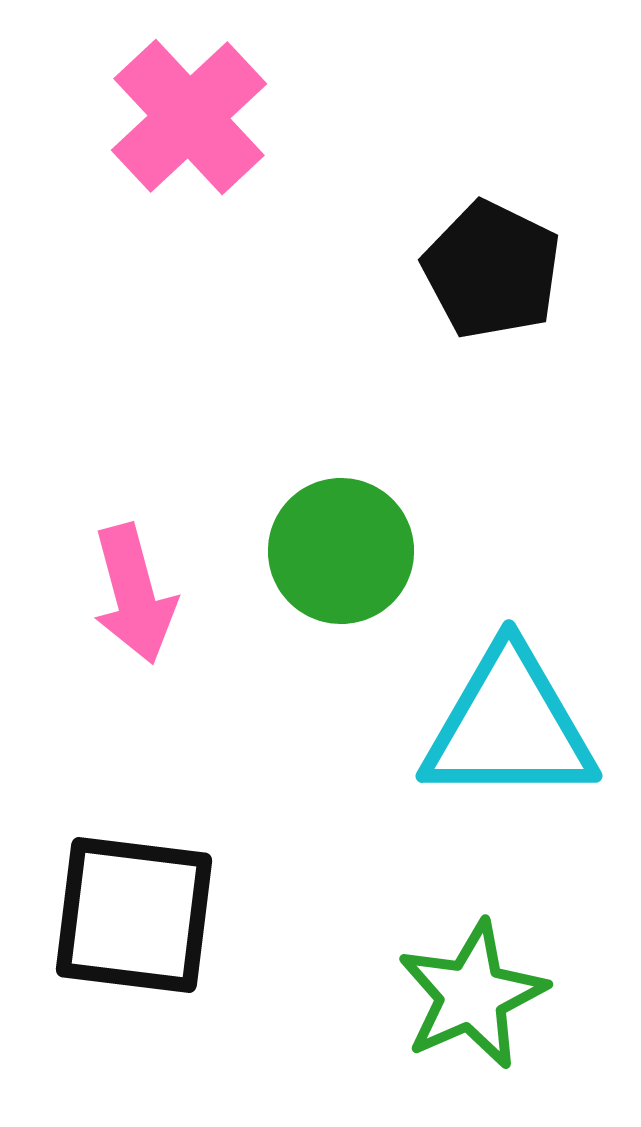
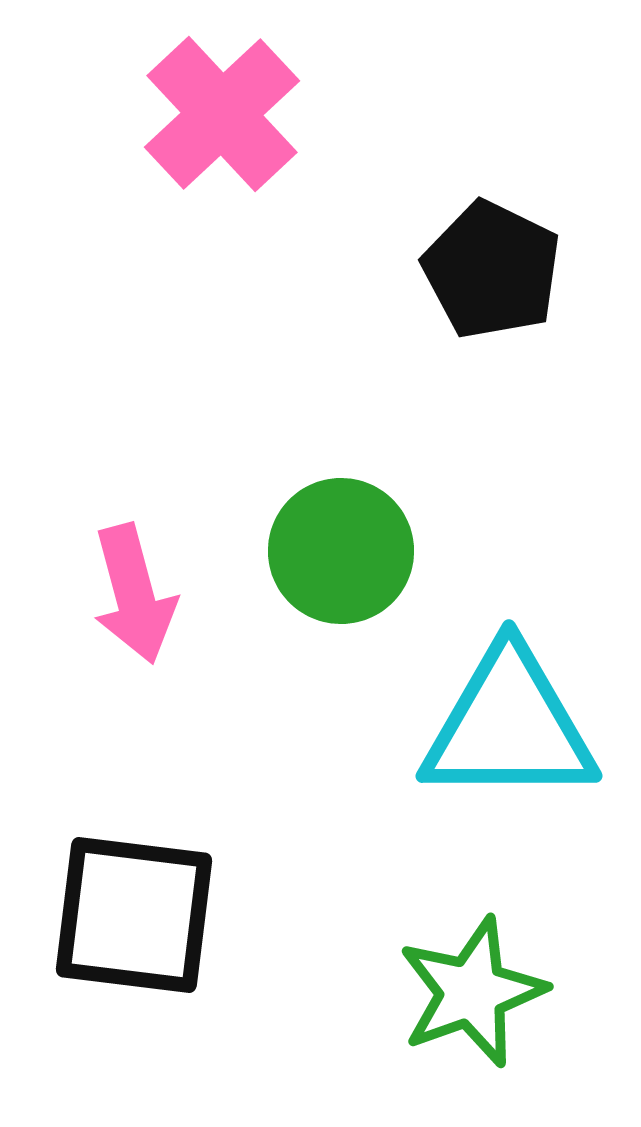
pink cross: moved 33 px right, 3 px up
green star: moved 3 px up; rotated 4 degrees clockwise
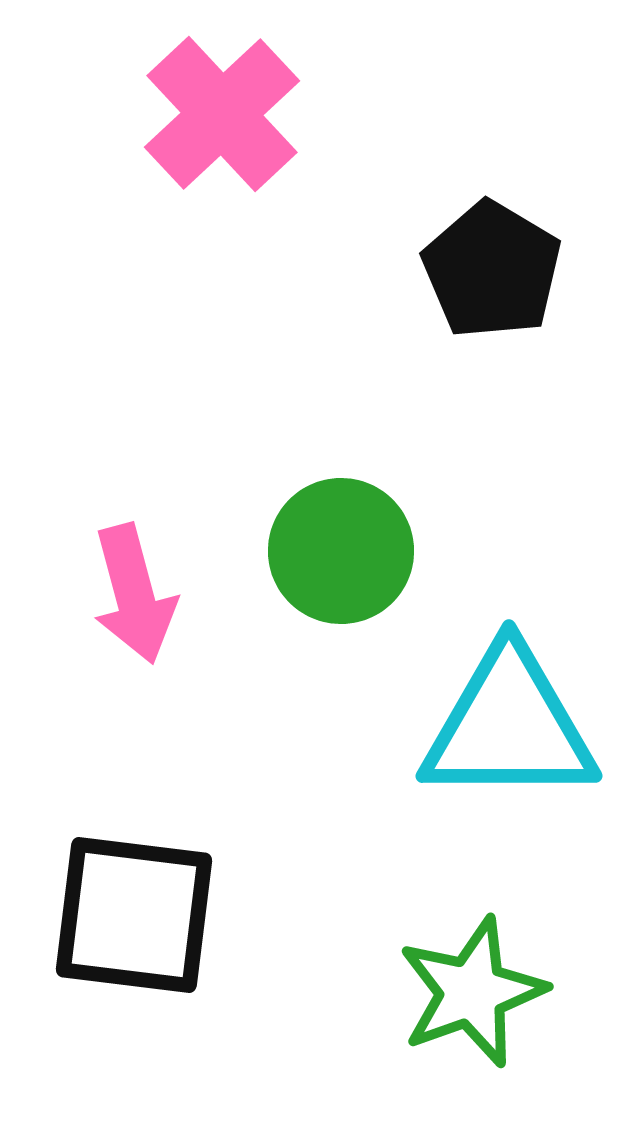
black pentagon: rotated 5 degrees clockwise
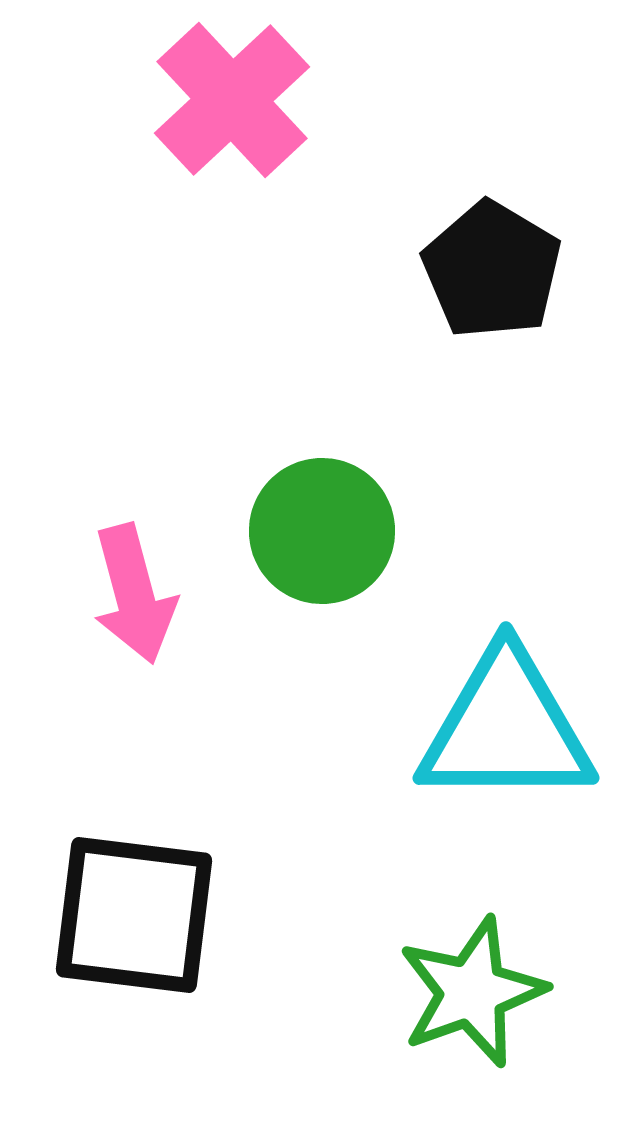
pink cross: moved 10 px right, 14 px up
green circle: moved 19 px left, 20 px up
cyan triangle: moved 3 px left, 2 px down
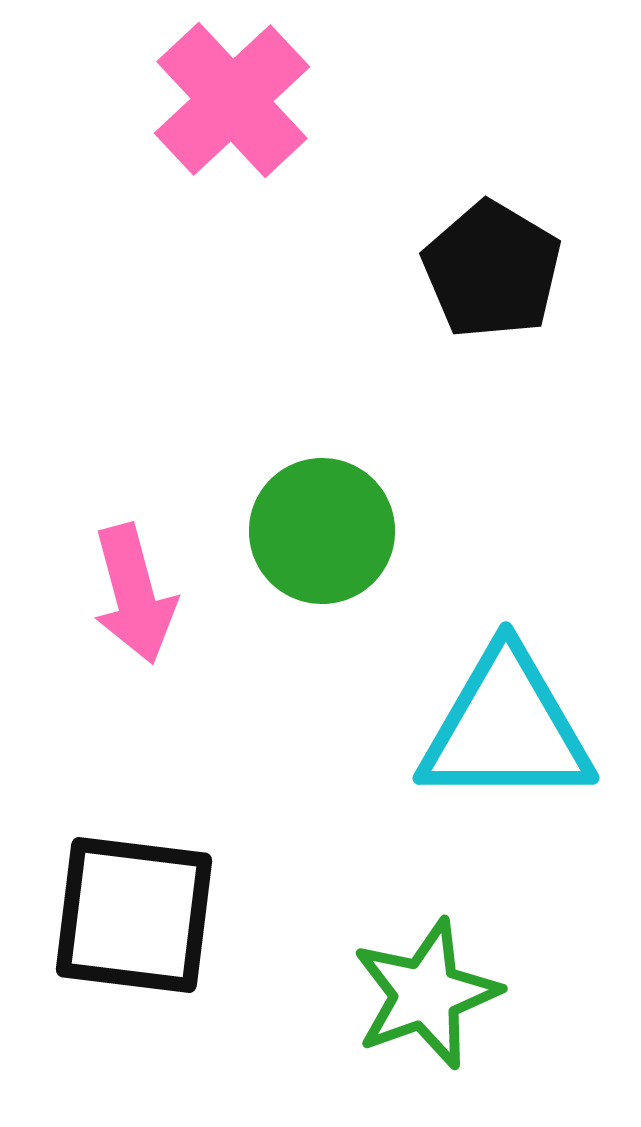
green star: moved 46 px left, 2 px down
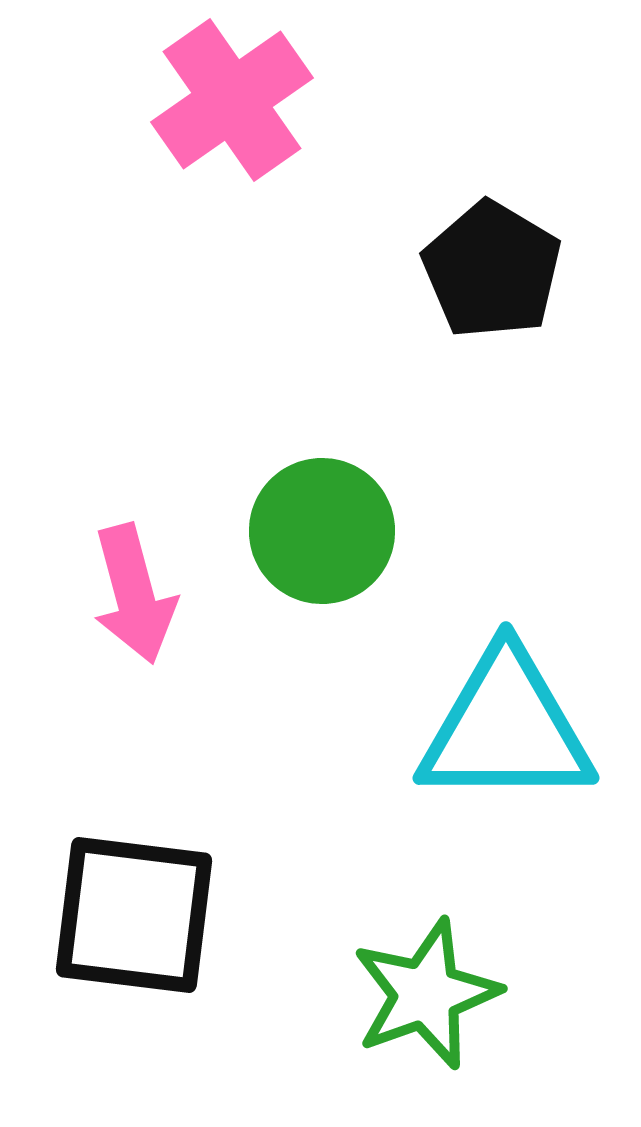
pink cross: rotated 8 degrees clockwise
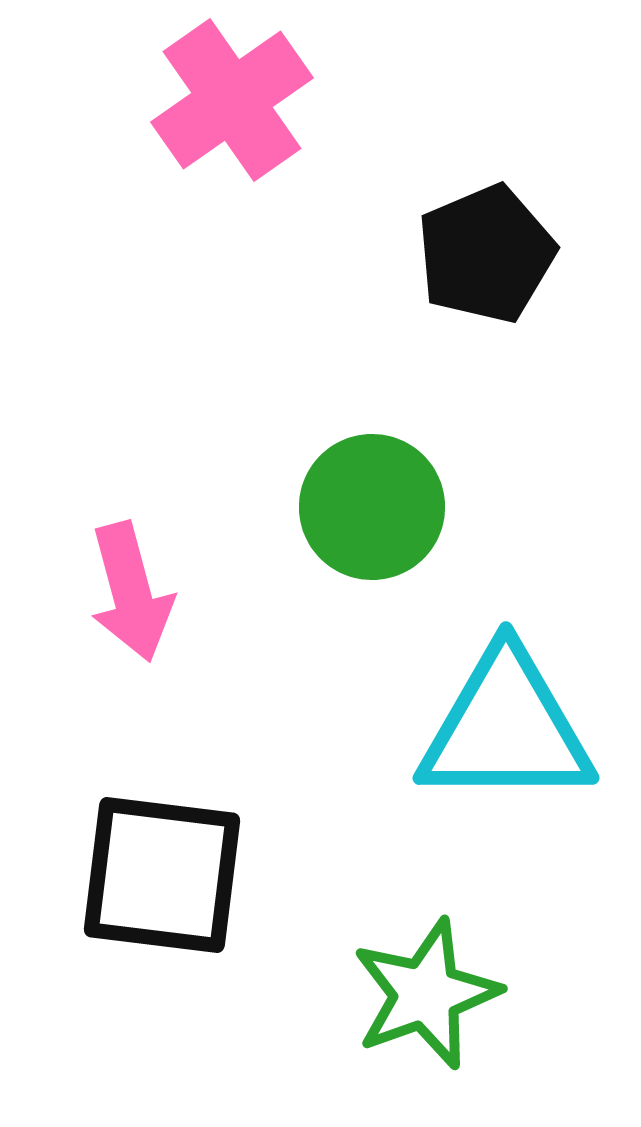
black pentagon: moved 6 px left, 16 px up; rotated 18 degrees clockwise
green circle: moved 50 px right, 24 px up
pink arrow: moved 3 px left, 2 px up
black square: moved 28 px right, 40 px up
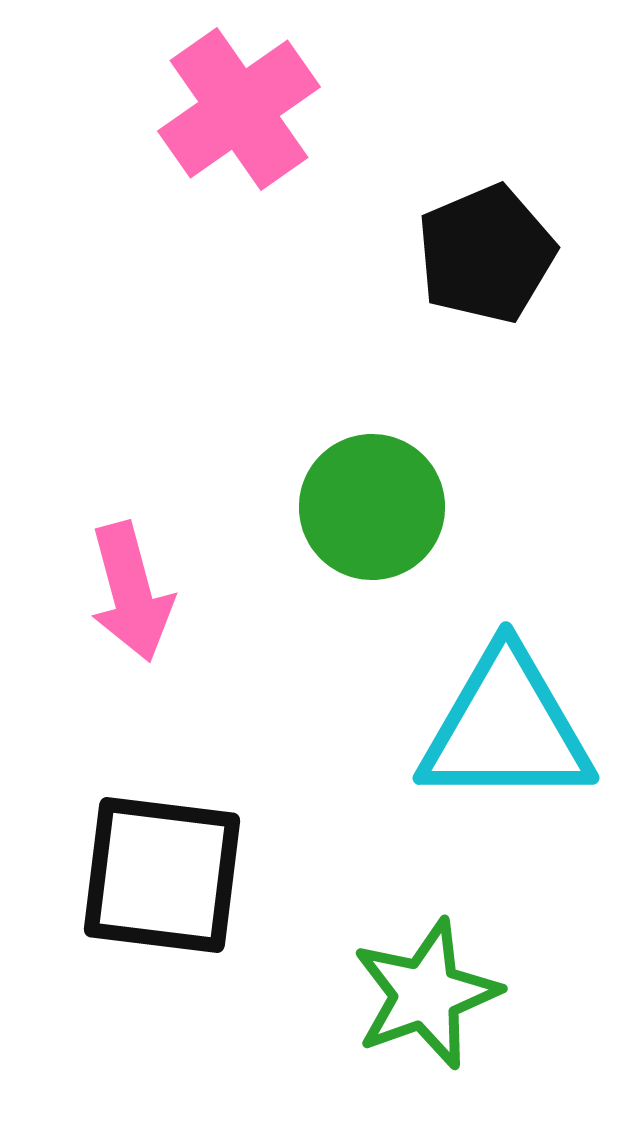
pink cross: moved 7 px right, 9 px down
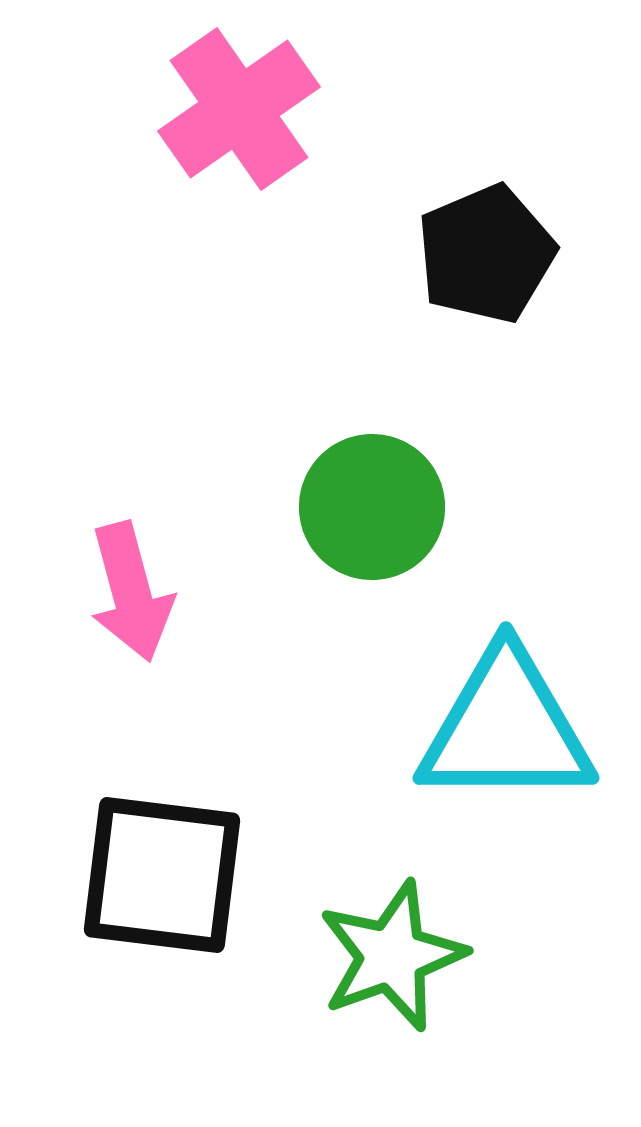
green star: moved 34 px left, 38 px up
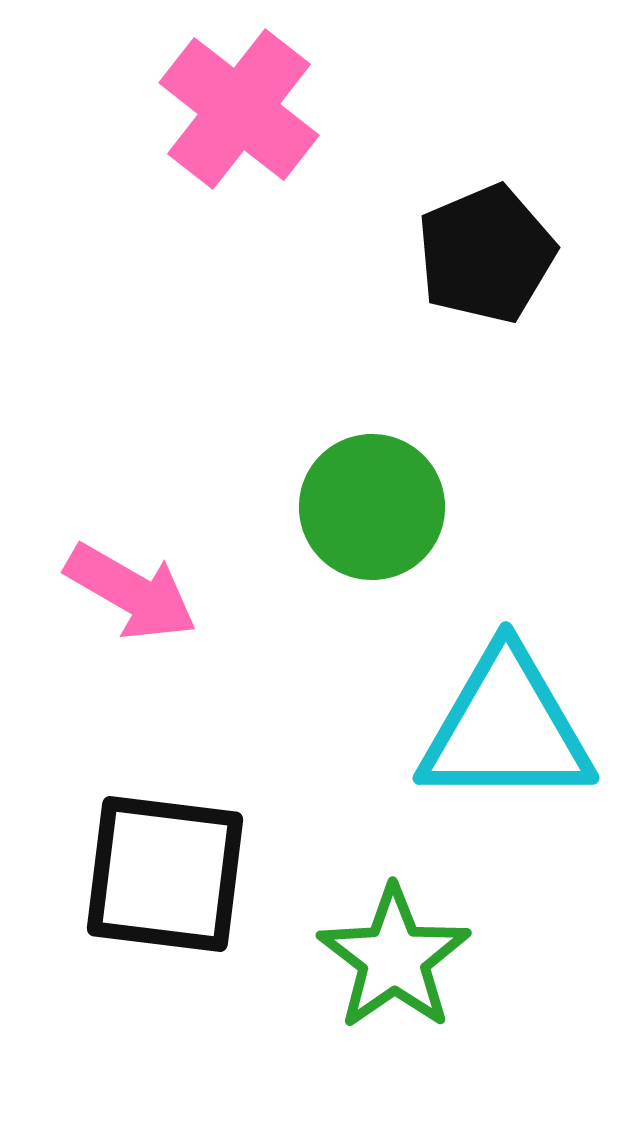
pink cross: rotated 17 degrees counterclockwise
pink arrow: rotated 45 degrees counterclockwise
black square: moved 3 px right, 1 px up
green star: moved 2 px right, 2 px down; rotated 15 degrees counterclockwise
